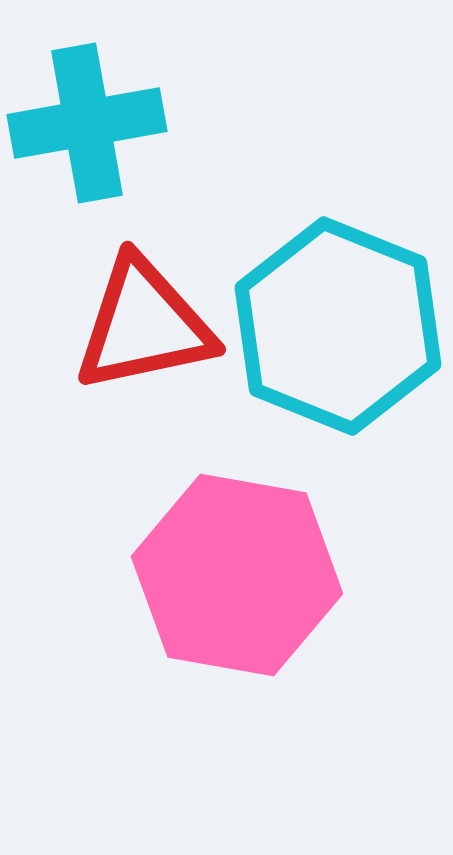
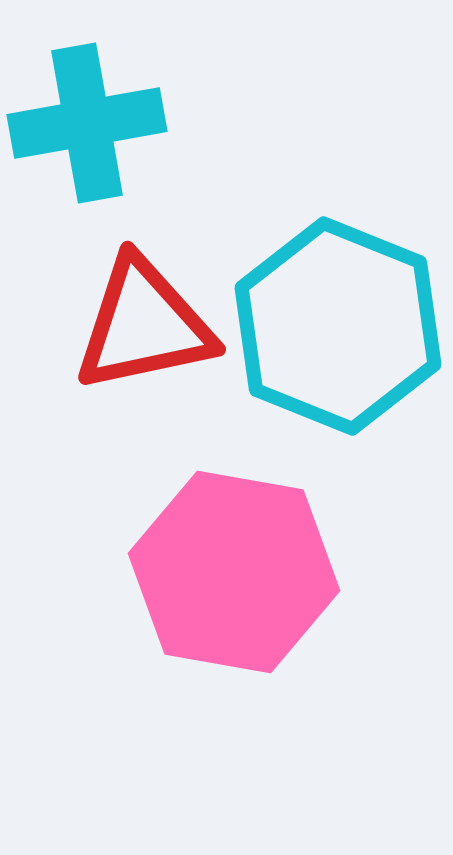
pink hexagon: moved 3 px left, 3 px up
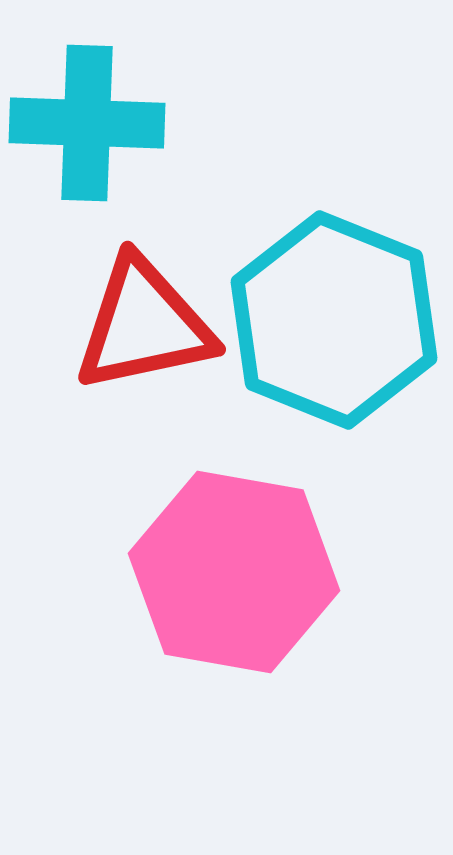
cyan cross: rotated 12 degrees clockwise
cyan hexagon: moved 4 px left, 6 px up
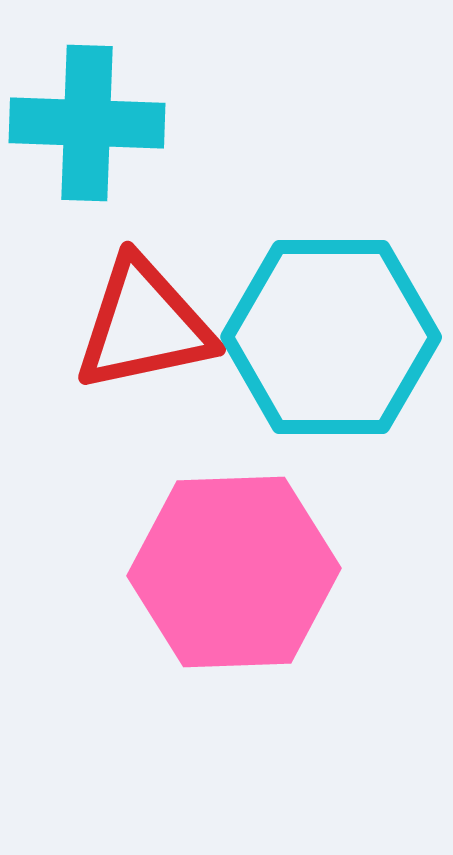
cyan hexagon: moved 3 px left, 17 px down; rotated 22 degrees counterclockwise
pink hexagon: rotated 12 degrees counterclockwise
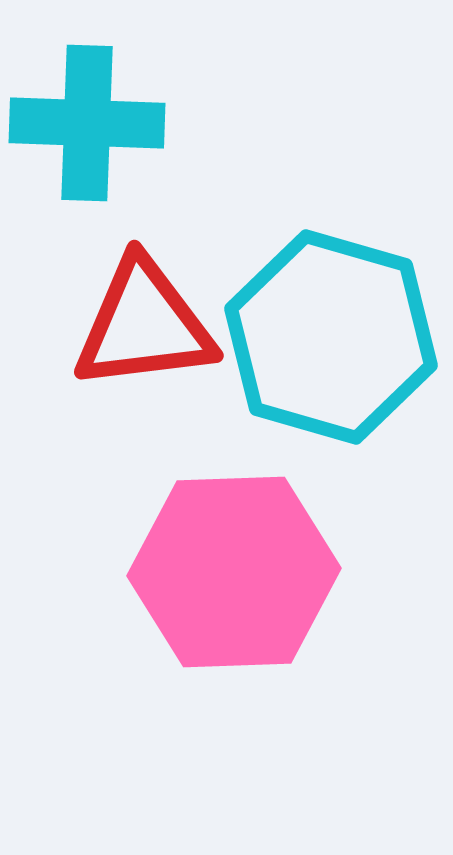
red triangle: rotated 5 degrees clockwise
cyan hexagon: rotated 16 degrees clockwise
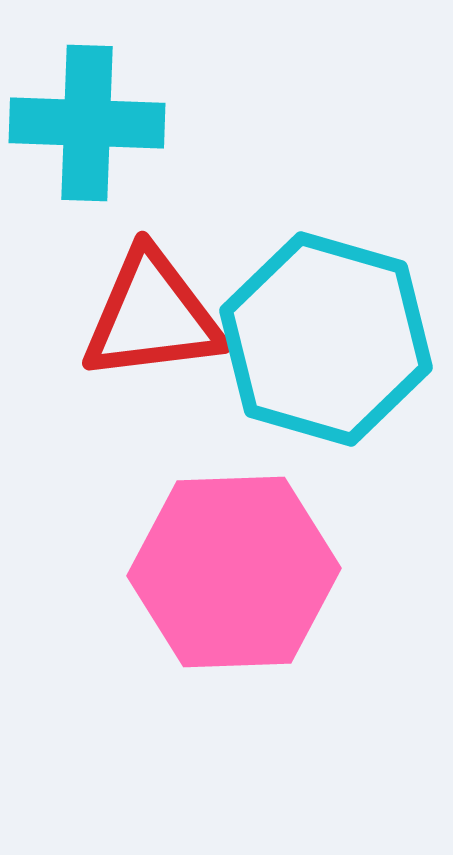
red triangle: moved 8 px right, 9 px up
cyan hexagon: moved 5 px left, 2 px down
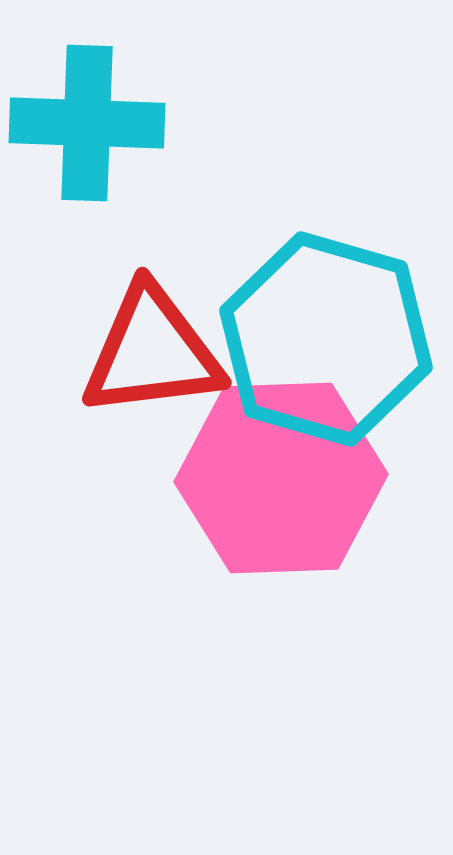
red triangle: moved 36 px down
pink hexagon: moved 47 px right, 94 px up
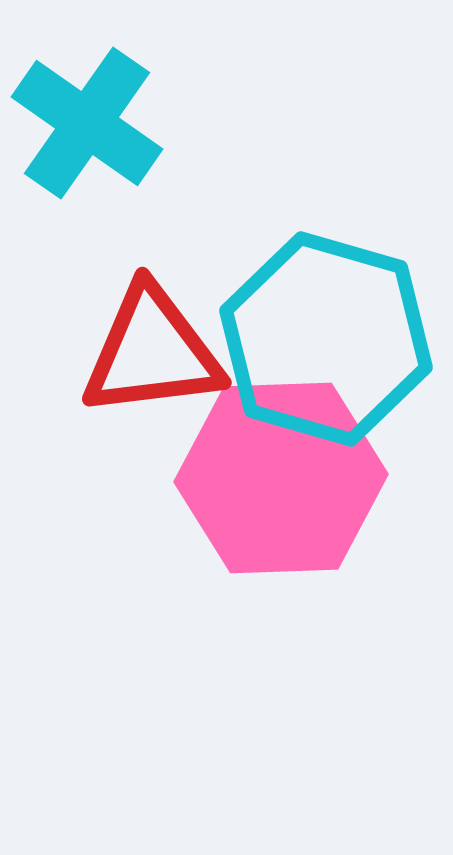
cyan cross: rotated 33 degrees clockwise
